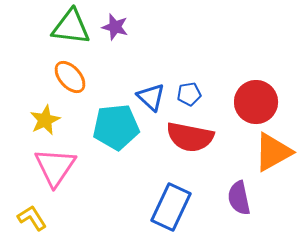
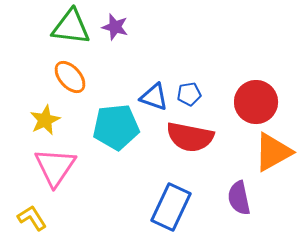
blue triangle: moved 3 px right; rotated 24 degrees counterclockwise
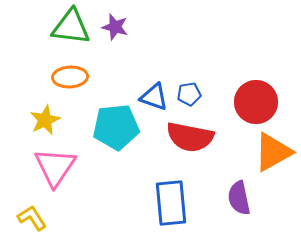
orange ellipse: rotated 52 degrees counterclockwise
blue rectangle: moved 4 px up; rotated 30 degrees counterclockwise
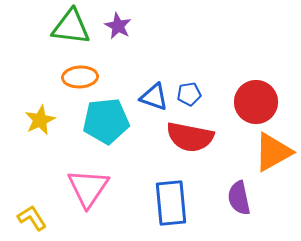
purple star: moved 3 px right, 1 px up; rotated 12 degrees clockwise
orange ellipse: moved 10 px right
yellow star: moved 5 px left
cyan pentagon: moved 10 px left, 6 px up
pink triangle: moved 33 px right, 21 px down
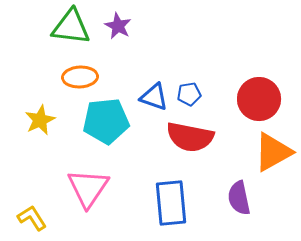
red circle: moved 3 px right, 3 px up
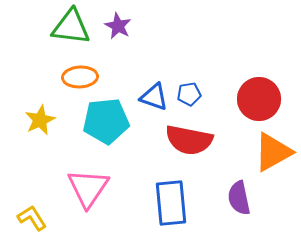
red semicircle: moved 1 px left, 3 px down
